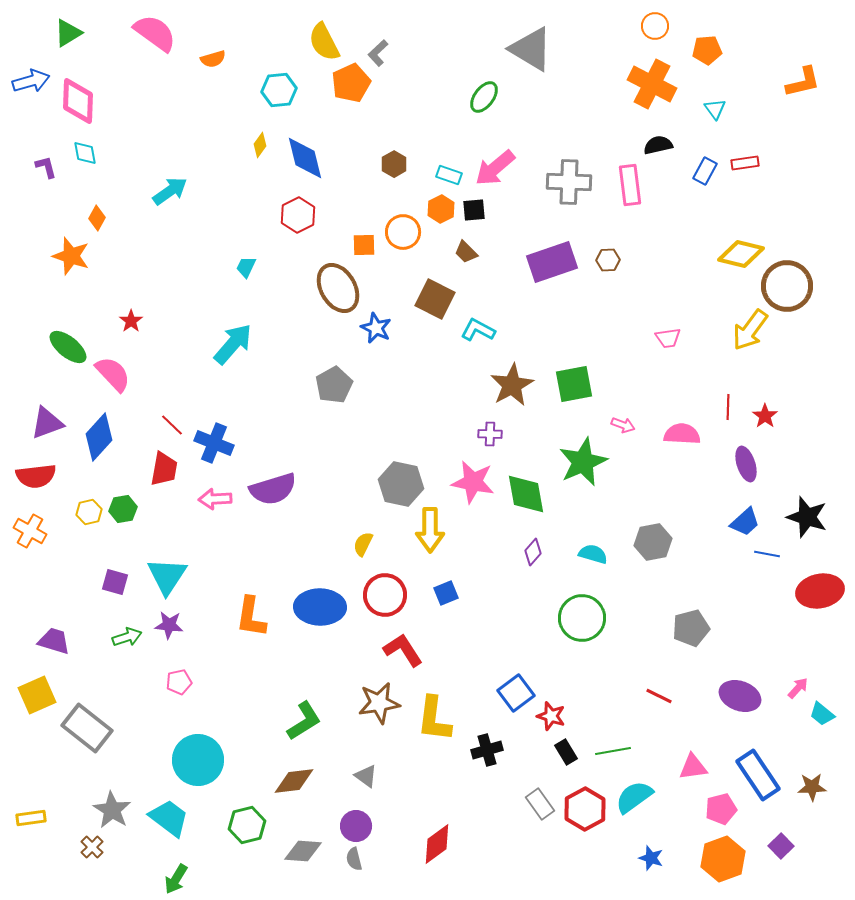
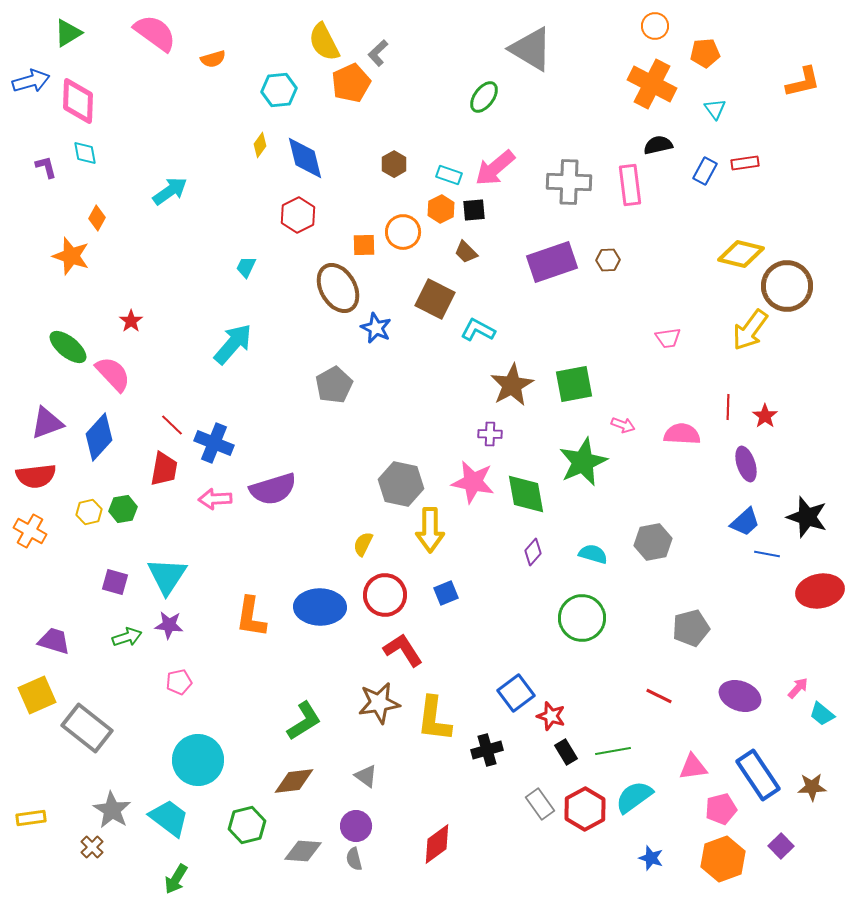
orange pentagon at (707, 50): moved 2 px left, 3 px down
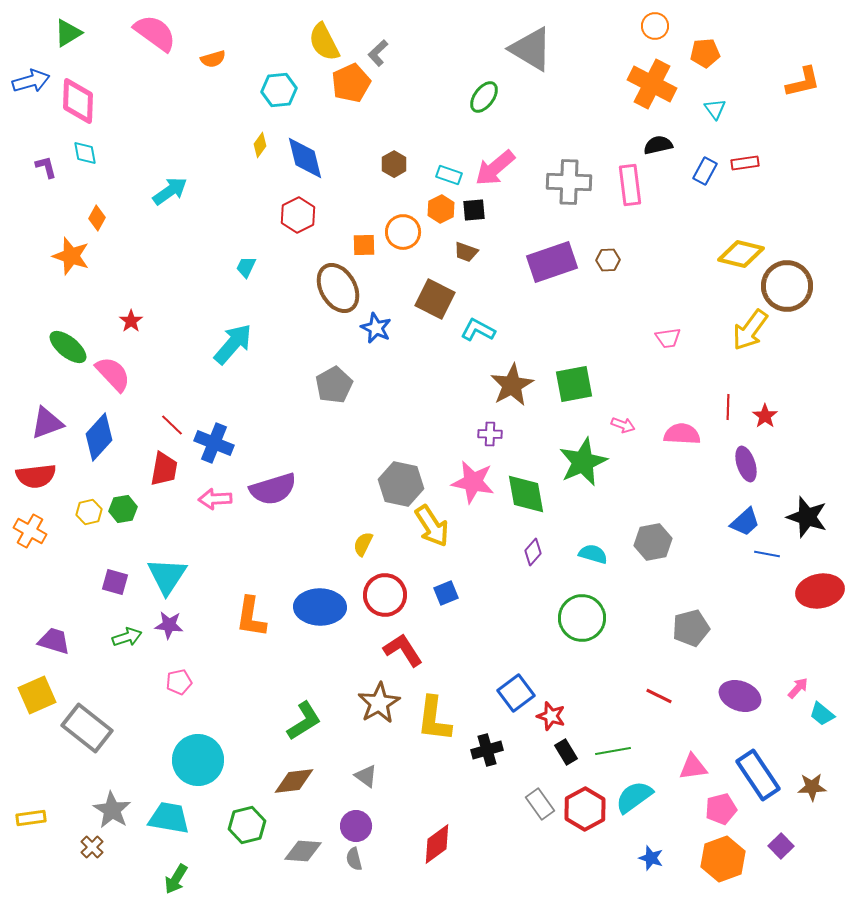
brown trapezoid at (466, 252): rotated 25 degrees counterclockwise
yellow arrow at (430, 530): moved 2 px right, 4 px up; rotated 33 degrees counterclockwise
brown star at (379, 703): rotated 21 degrees counterclockwise
cyan trapezoid at (169, 818): rotated 27 degrees counterclockwise
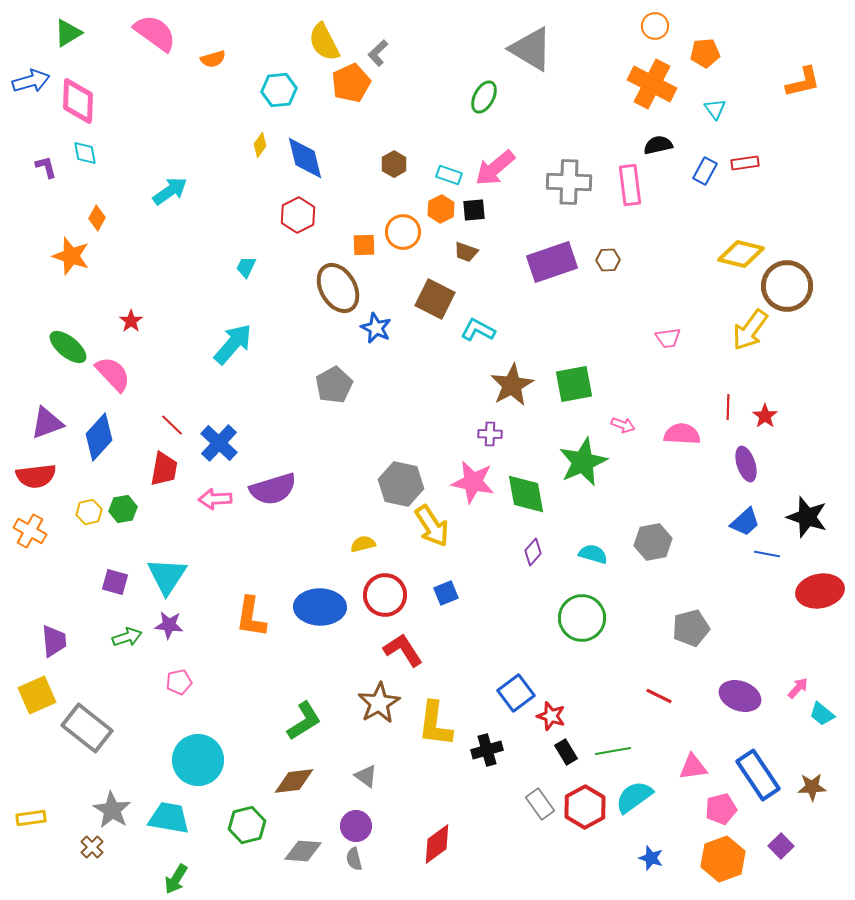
green ellipse at (484, 97): rotated 8 degrees counterclockwise
blue cross at (214, 443): moved 5 px right; rotated 21 degrees clockwise
yellow semicircle at (363, 544): rotated 50 degrees clockwise
purple trapezoid at (54, 641): rotated 68 degrees clockwise
yellow L-shape at (434, 719): moved 1 px right, 5 px down
red hexagon at (585, 809): moved 2 px up
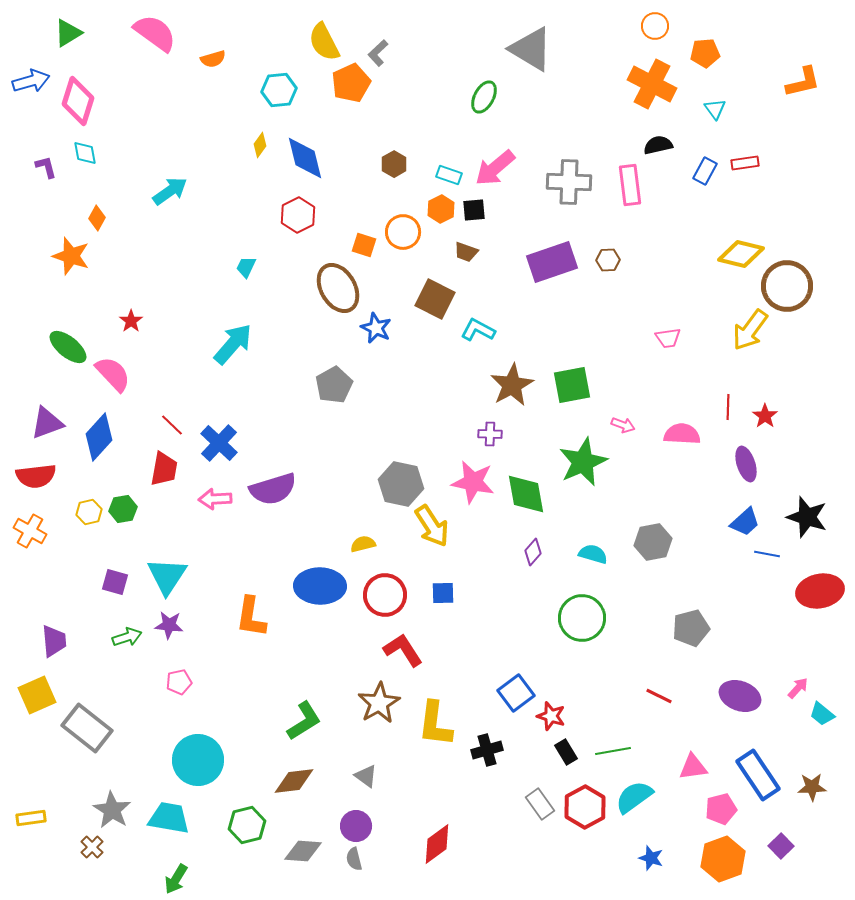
pink diamond at (78, 101): rotated 15 degrees clockwise
orange square at (364, 245): rotated 20 degrees clockwise
green square at (574, 384): moved 2 px left, 1 px down
blue square at (446, 593): moved 3 px left; rotated 20 degrees clockwise
blue ellipse at (320, 607): moved 21 px up
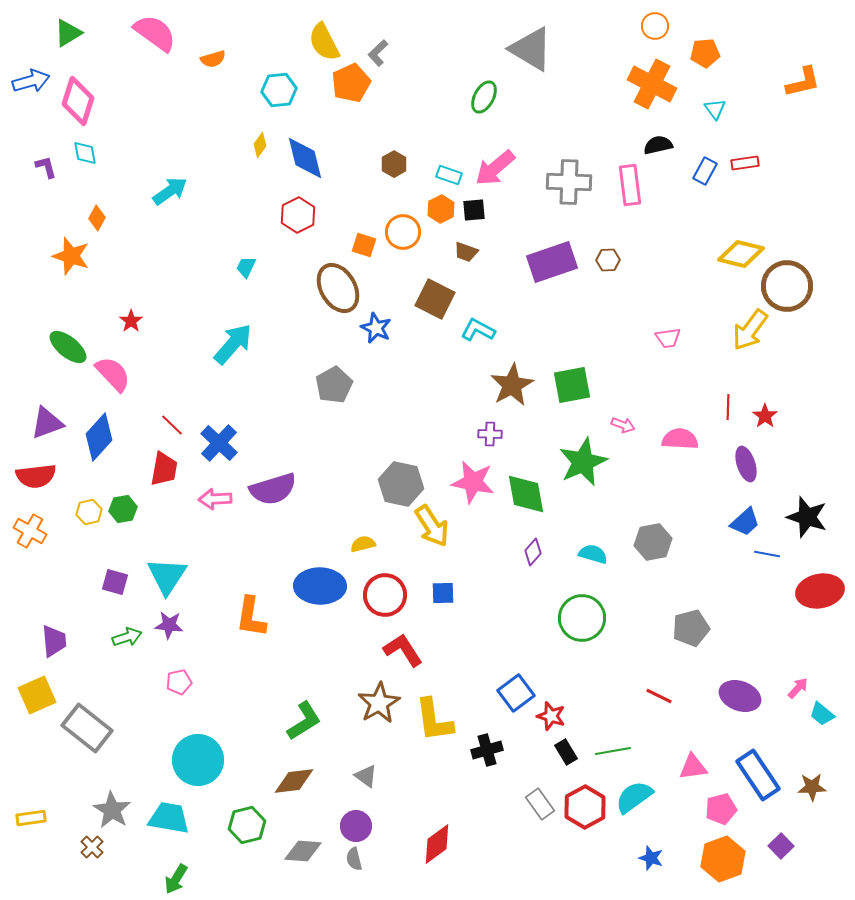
pink semicircle at (682, 434): moved 2 px left, 5 px down
yellow L-shape at (435, 724): moved 1 px left, 4 px up; rotated 15 degrees counterclockwise
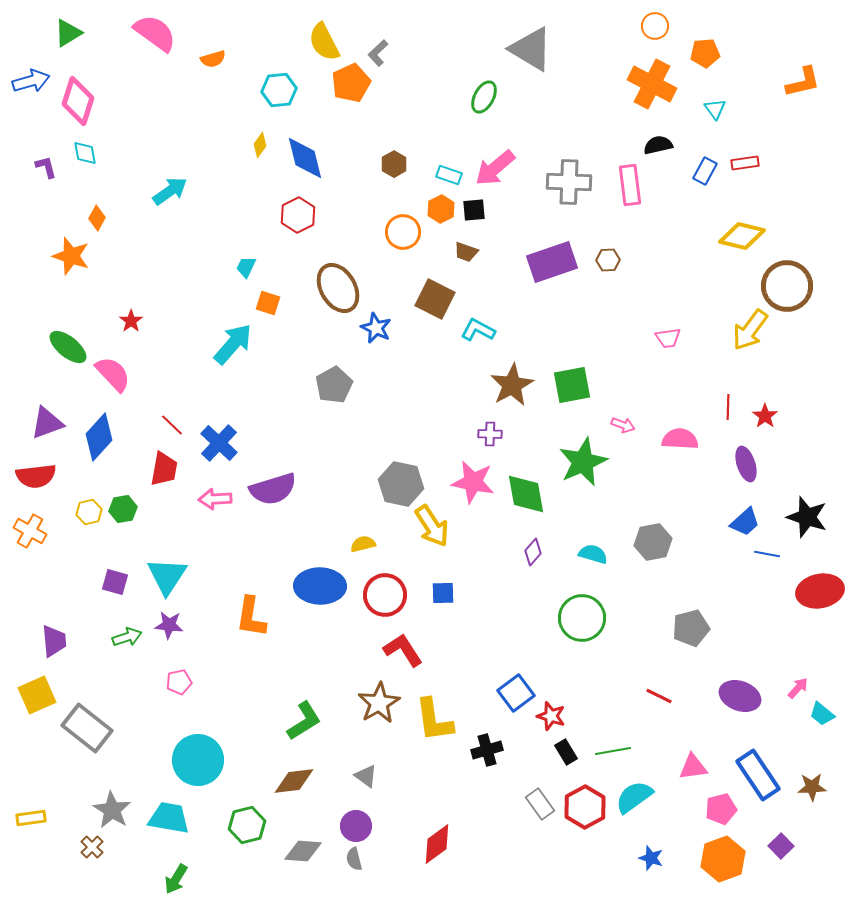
orange square at (364, 245): moved 96 px left, 58 px down
yellow diamond at (741, 254): moved 1 px right, 18 px up
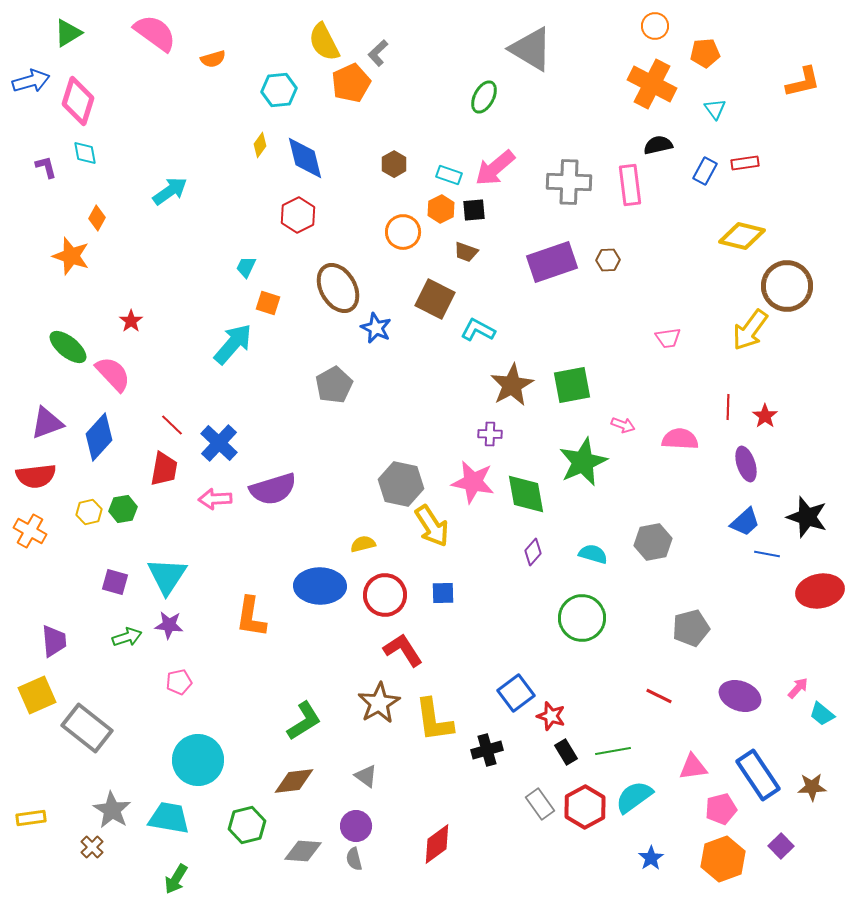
blue star at (651, 858): rotated 20 degrees clockwise
